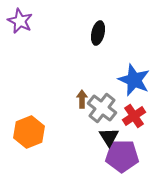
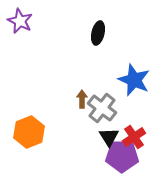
red cross: moved 21 px down
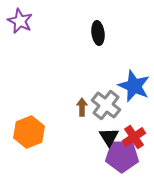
black ellipse: rotated 20 degrees counterclockwise
blue star: moved 6 px down
brown arrow: moved 8 px down
gray cross: moved 4 px right, 3 px up
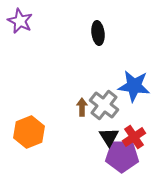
blue star: rotated 16 degrees counterclockwise
gray cross: moved 2 px left
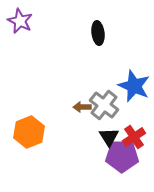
blue star: rotated 16 degrees clockwise
brown arrow: rotated 90 degrees counterclockwise
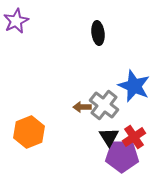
purple star: moved 4 px left; rotated 20 degrees clockwise
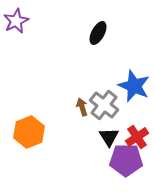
black ellipse: rotated 35 degrees clockwise
brown arrow: rotated 72 degrees clockwise
red cross: moved 3 px right
purple pentagon: moved 4 px right, 4 px down
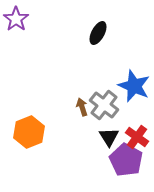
purple star: moved 2 px up; rotated 10 degrees counterclockwise
red cross: rotated 20 degrees counterclockwise
purple pentagon: rotated 28 degrees clockwise
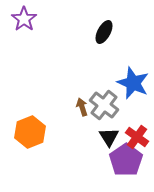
purple star: moved 8 px right
black ellipse: moved 6 px right, 1 px up
blue star: moved 1 px left, 3 px up
orange hexagon: moved 1 px right
purple pentagon: rotated 8 degrees clockwise
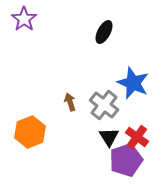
brown arrow: moved 12 px left, 5 px up
purple pentagon: rotated 16 degrees clockwise
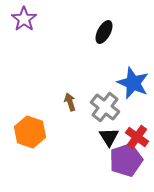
gray cross: moved 1 px right, 2 px down
orange hexagon: rotated 20 degrees counterclockwise
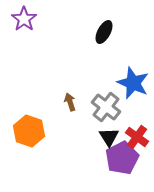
gray cross: moved 1 px right
orange hexagon: moved 1 px left, 1 px up
purple pentagon: moved 4 px left, 2 px up; rotated 8 degrees counterclockwise
